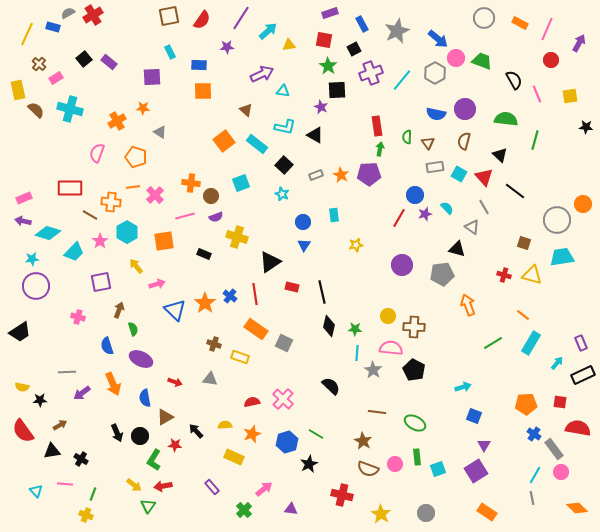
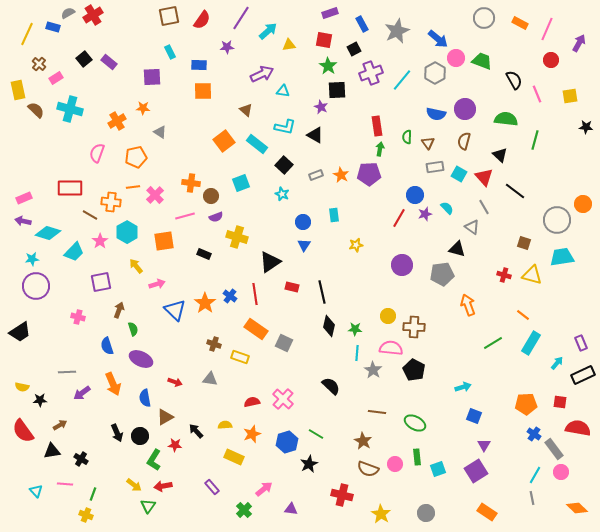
orange pentagon at (136, 157): rotated 30 degrees counterclockwise
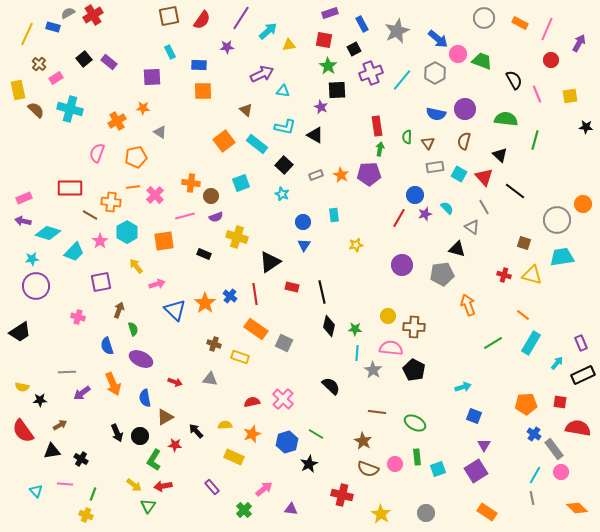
pink circle at (456, 58): moved 2 px right, 4 px up
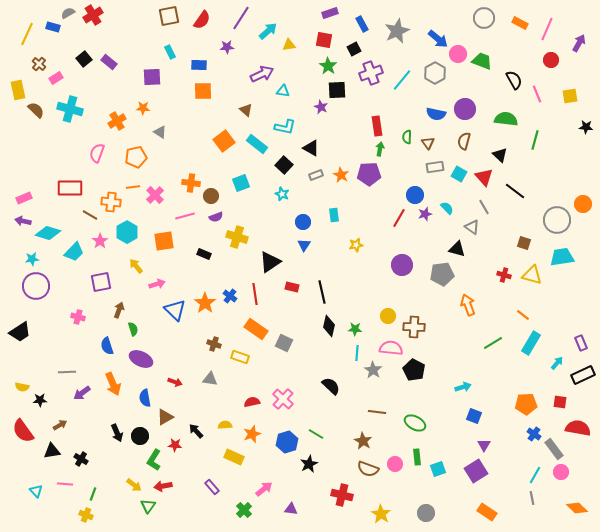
black triangle at (315, 135): moved 4 px left, 13 px down
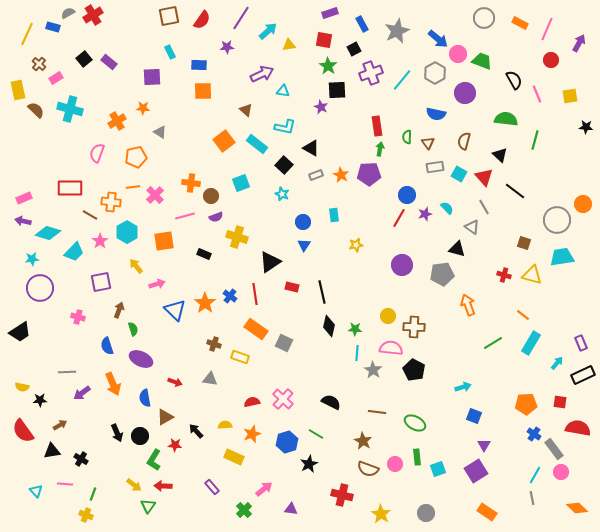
purple circle at (465, 109): moved 16 px up
blue circle at (415, 195): moved 8 px left
purple circle at (36, 286): moved 4 px right, 2 px down
black semicircle at (331, 386): moved 16 px down; rotated 18 degrees counterclockwise
red arrow at (163, 486): rotated 12 degrees clockwise
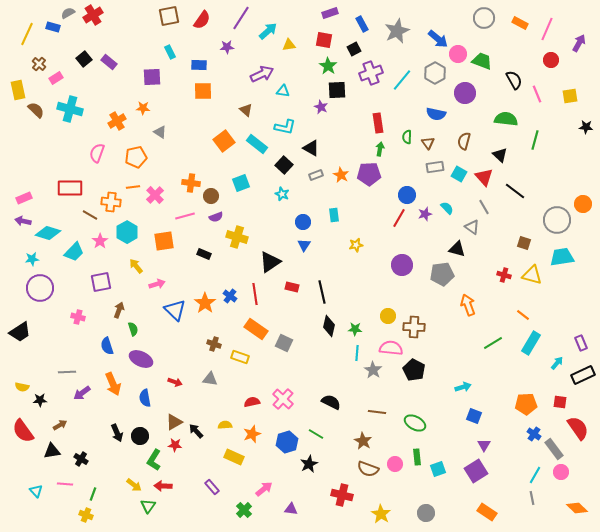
red rectangle at (377, 126): moved 1 px right, 3 px up
brown triangle at (165, 417): moved 9 px right, 5 px down
red semicircle at (578, 428): rotated 45 degrees clockwise
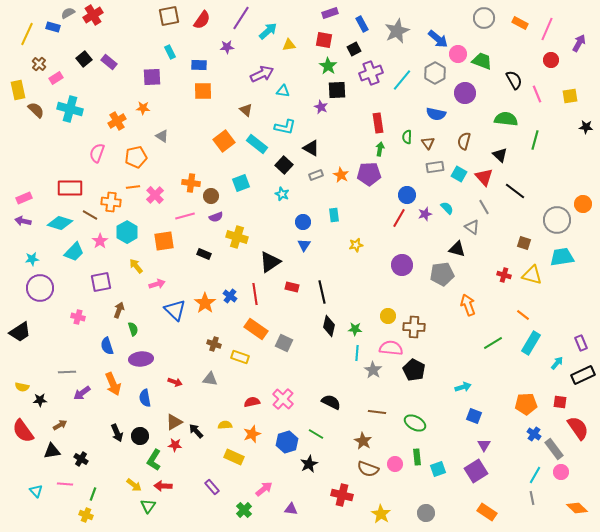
gray triangle at (160, 132): moved 2 px right, 4 px down
cyan diamond at (48, 233): moved 12 px right, 10 px up
purple ellipse at (141, 359): rotated 30 degrees counterclockwise
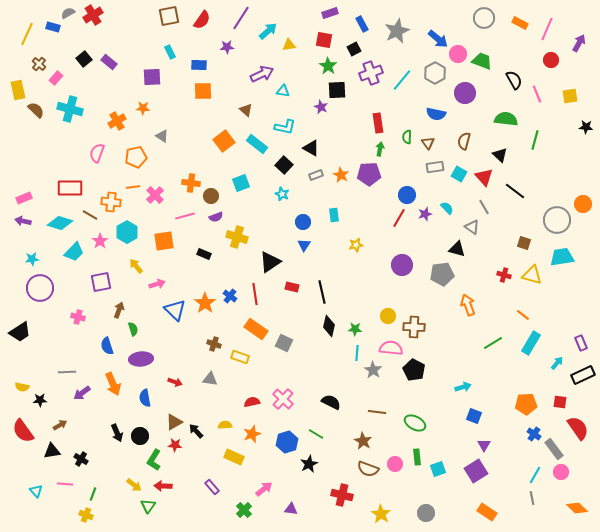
pink rectangle at (56, 78): rotated 16 degrees counterclockwise
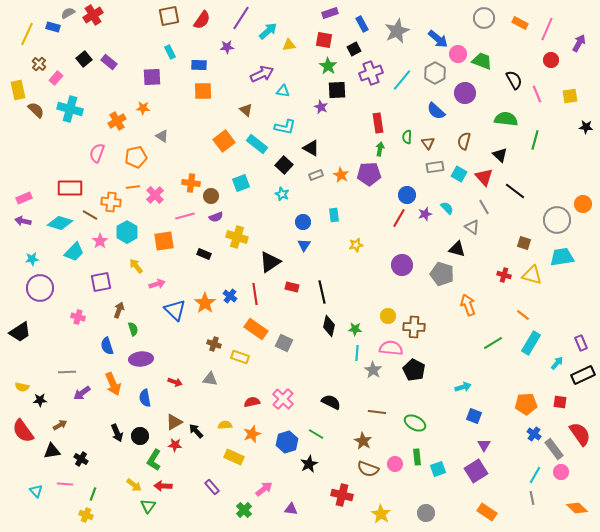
blue semicircle at (436, 114): moved 3 px up; rotated 30 degrees clockwise
gray pentagon at (442, 274): rotated 25 degrees clockwise
red semicircle at (578, 428): moved 2 px right, 6 px down
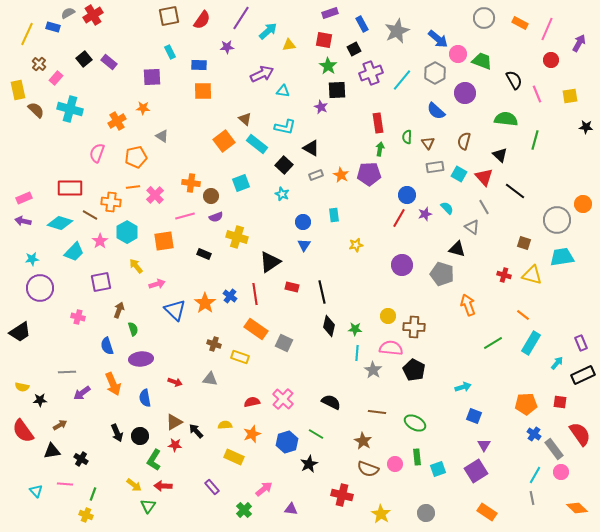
brown triangle at (246, 110): moved 1 px left, 9 px down
